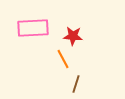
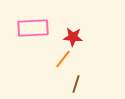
red star: moved 1 px down
orange line: rotated 66 degrees clockwise
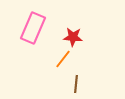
pink rectangle: rotated 64 degrees counterclockwise
brown line: rotated 12 degrees counterclockwise
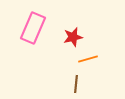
red star: rotated 18 degrees counterclockwise
orange line: moved 25 px right; rotated 36 degrees clockwise
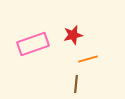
pink rectangle: moved 16 px down; rotated 48 degrees clockwise
red star: moved 2 px up
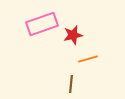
pink rectangle: moved 9 px right, 20 px up
brown line: moved 5 px left
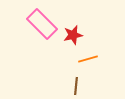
pink rectangle: rotated 64 degrees clockwise
brown line: moved 5 px right, 2 px down
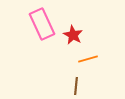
pink rectangle: rotated 20 degrees clockwise
red star: rotated 30 degrees counterclockwise
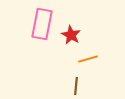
pink rectangle: rotated 36 degrees clockwise
red star: moved 2 px left
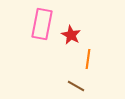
orange line: rotated 66 degrees counterclockwise
brown line: rotated 66 degrees counterclockwise
